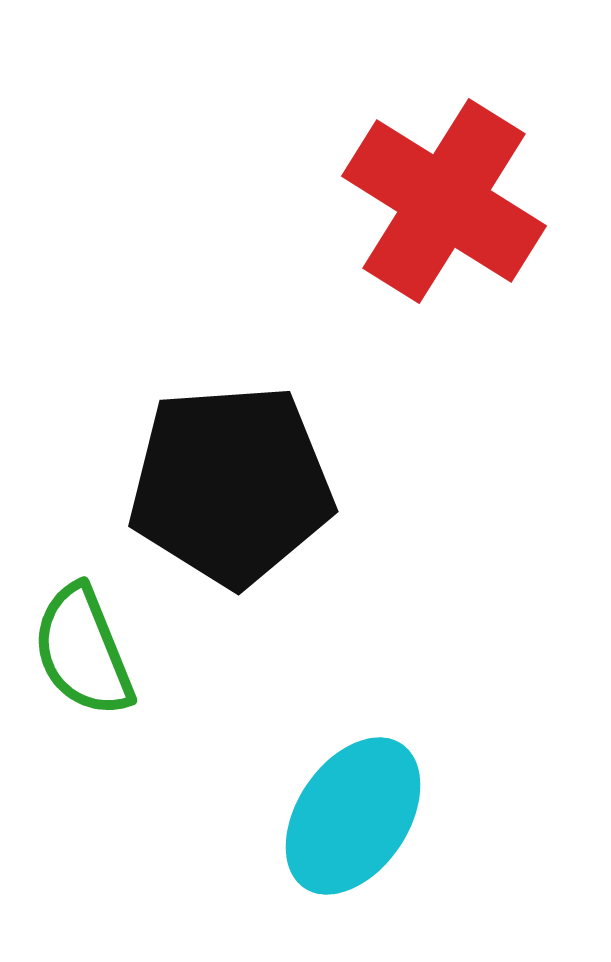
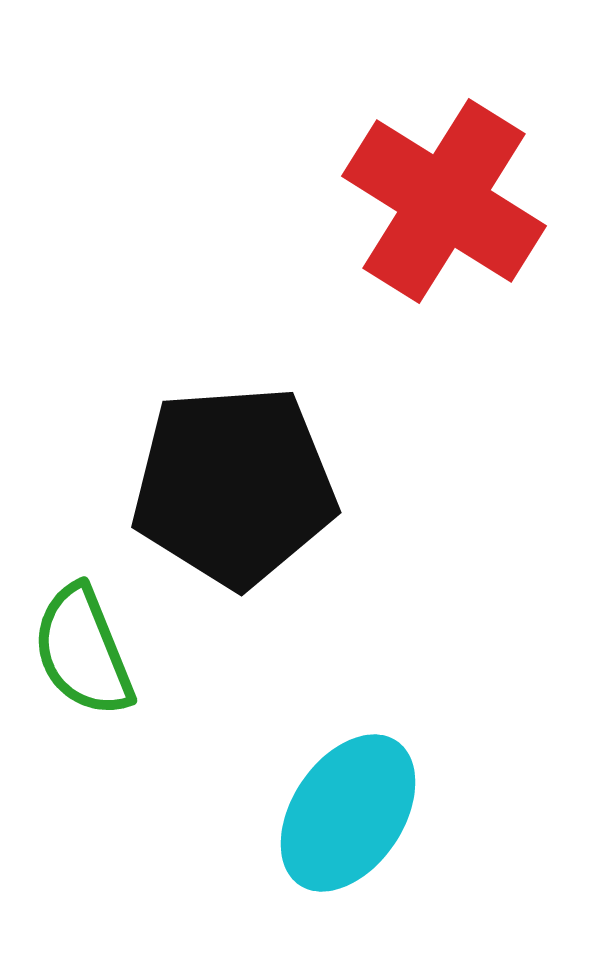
black pentagon: moved 3 px right, 1 px down
cyan ellipse: moved 5 px left, 3 px up
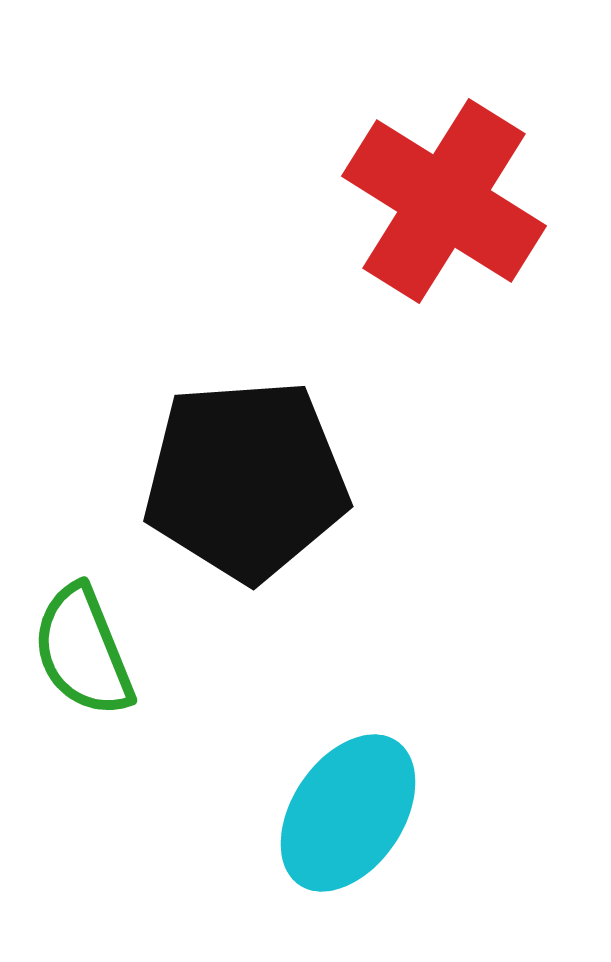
black pentagon: moved 12 px right, 6 px up
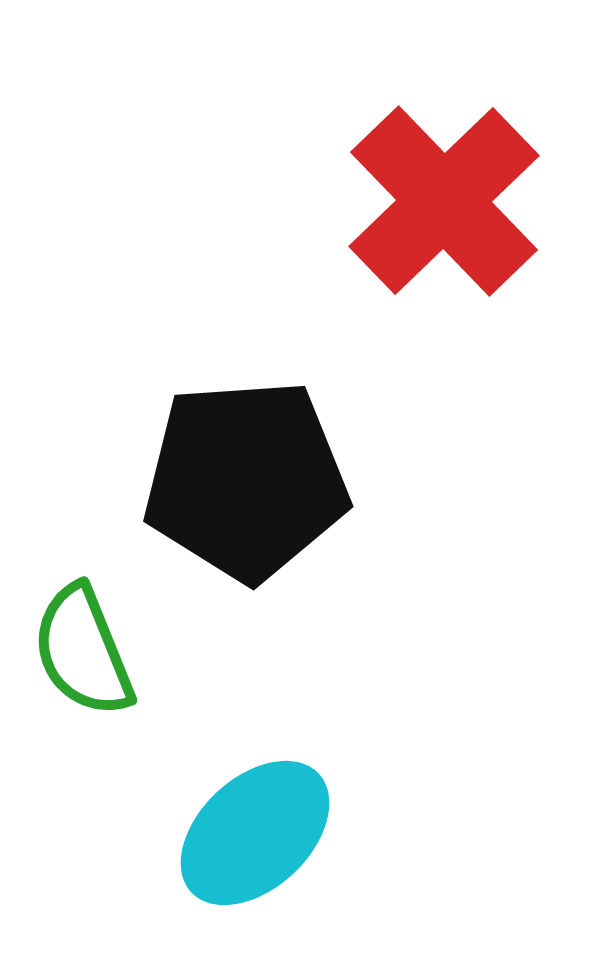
red cross: rotated 14 degrees clockwise
cyan ellipse: moved 93 px left, 20 px down; rotated 13 degrees clockwise
